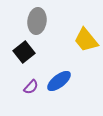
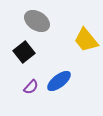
gray ellipse: rotated 65 degrees counterclockwise
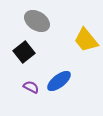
purple semicircle: rotated 105 degrees counterclockwise
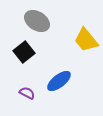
purple semicircle: moved 4 px left, 6 px down
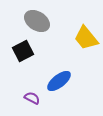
yellow trapezoid: moved 2 px up
black square: moved 1 px left, 1 px up; rotated 10 degrees clockwise
purple semicircle: moved 5 px right, 5 px down
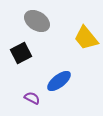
black square: moved 2 px left, 2 px down
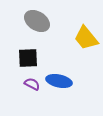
black square: moved 7 px right, 5 px down; rotated 25 degrees clockwise
blue ellipse: rotated 50 degrees clockwise
purple semicircle: moved 14 px up
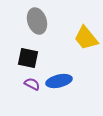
gray ellipse: rotated 40 degrees clockwise
black square: rotated 15 degrees clockwise
blue ellipse: rotated 25 degrees counterclockwise
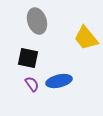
purple semicircle: rotated 28 degrees clockwise
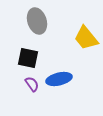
blue ellipse: moved 2 px up
